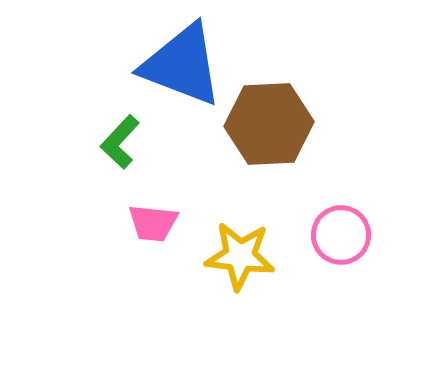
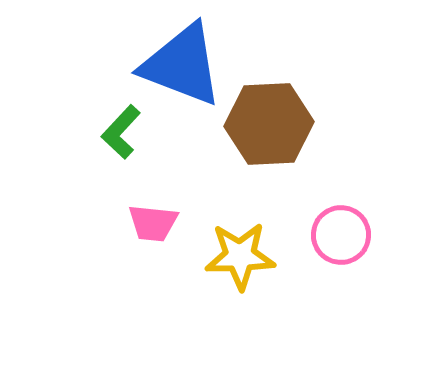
green L-shape: moved 1 px right, 10 px up
yellow star: rotated 8 degrees counterclockwise
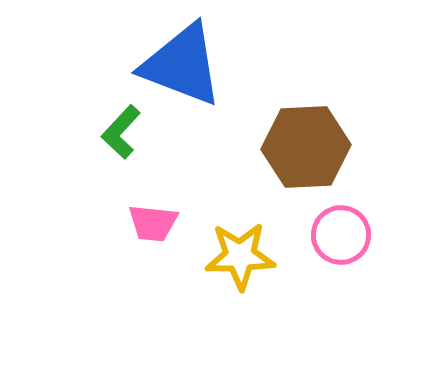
brown hexagon: moved 37 px right, 23 px down
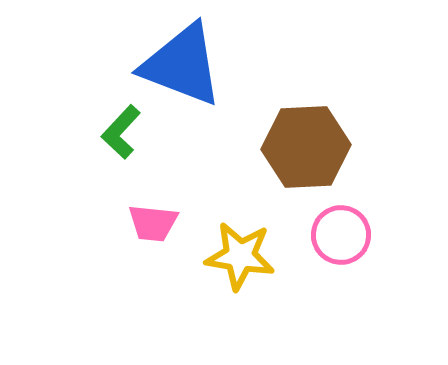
yellow star: rotated 10 degrees clockwise
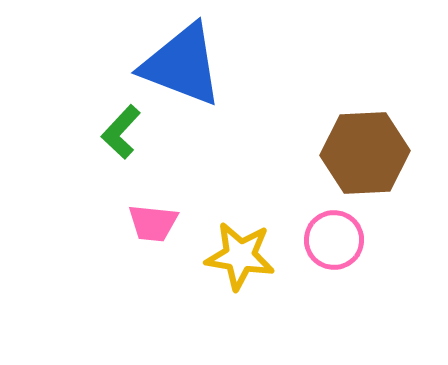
brown hexagon: moved 59 px right, 6 px down
pink circle: moved 7 px left, 5 px down
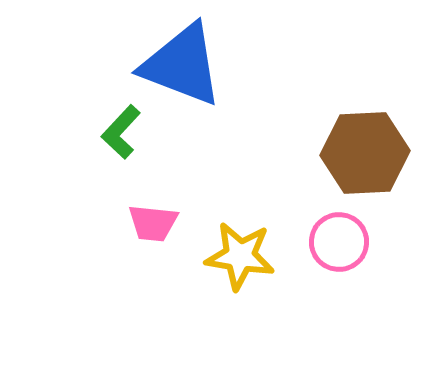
pink circle: moved 5 px right, 2 px down
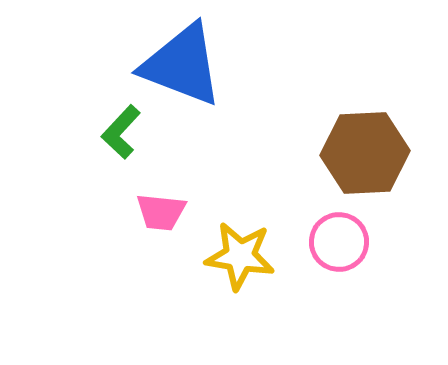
pink trapezoid: moved 8 px right, 11 px up
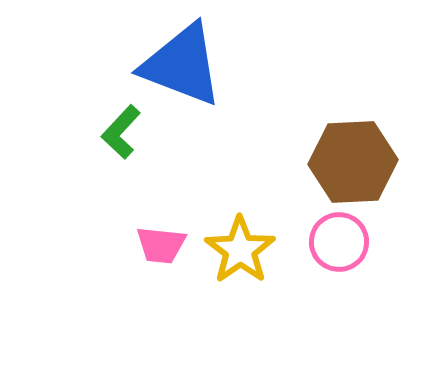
brown hexagon: moved 12 px left, 9 px down
pink trapezoid: moved 33 px down
yellow star: moved 6 px up; rotated 28 degrees clockwise
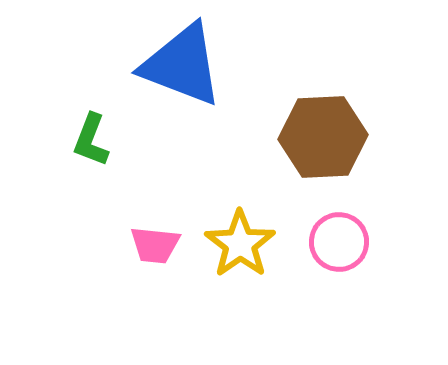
green L-shape: moved 30 px left, 8 px down; rotated 22 degrees counterclockwise
brown hexagon: moved 30 px left, 25 px up
pink trapezoid: moved 6 px left
yellow star: moved 6 px up
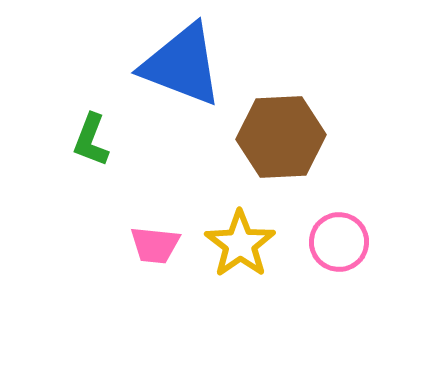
brown hexagon: moved 42 px left
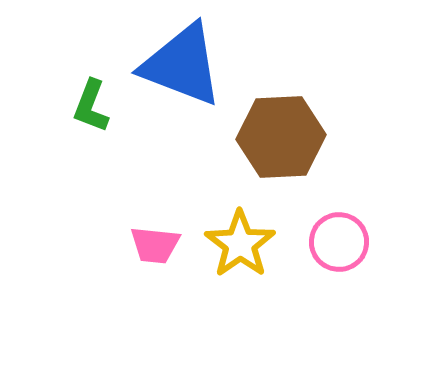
green L-shape: moved 34 px up
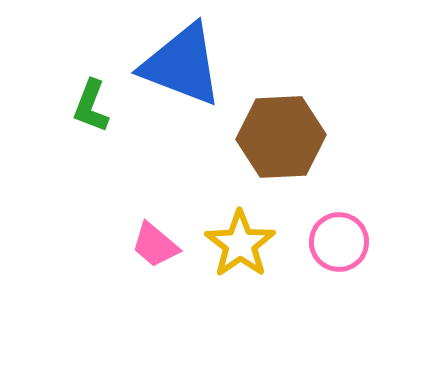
pink trapezoid: rotated 34 degrees clockwise
